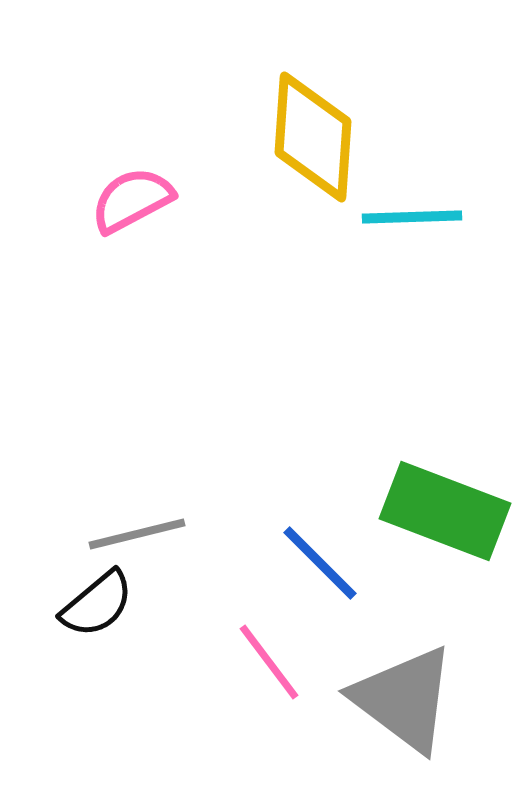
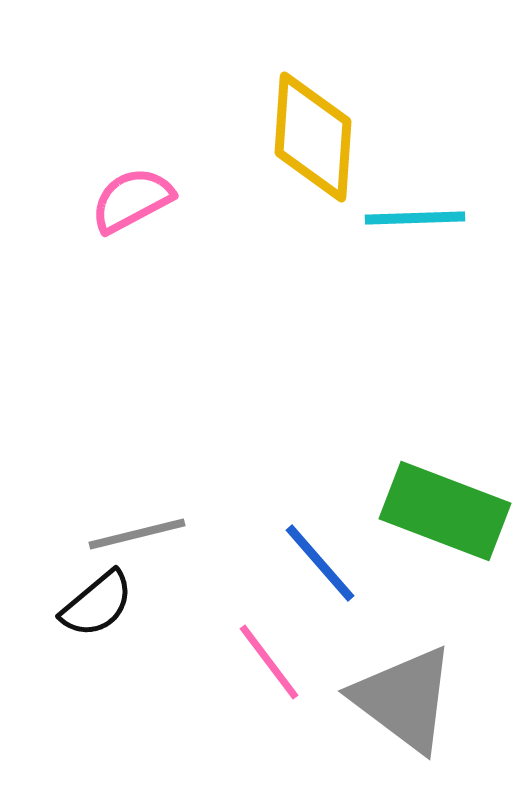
cyan line: moved 3 px right, 1 px down
blue line: rotated 4 degrees clockwise
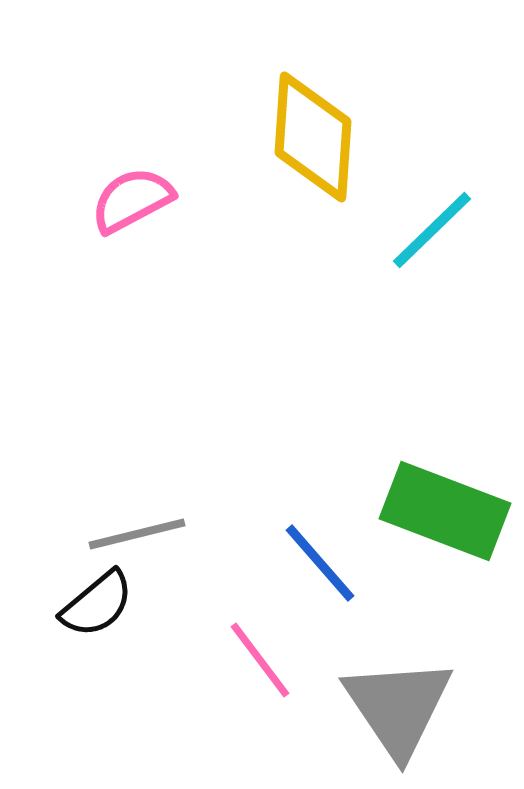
cyan line: moved 17 px right, 12 px down; rotated 42 degrees counterclockwise
pink line: moved 9 px left, 2 px up
gray triangle: moved 6 px left, 8 px down; rotated 19 degrees clockwise
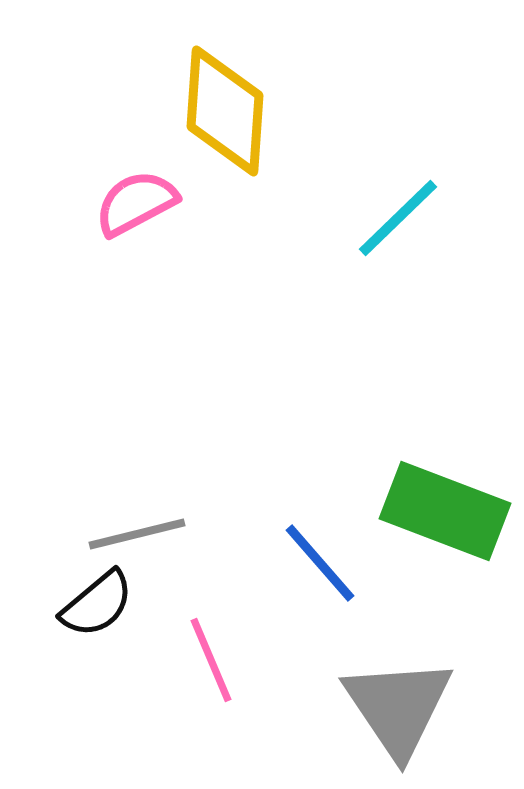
yellow diamond: moved 88 px left, 26 px up
pink semicircle: moved 4 px right, 3 px down
cyan line: moved 34 px left, 12 px up
pink line: moved 49 px left; rotated 14 degrees clockwise
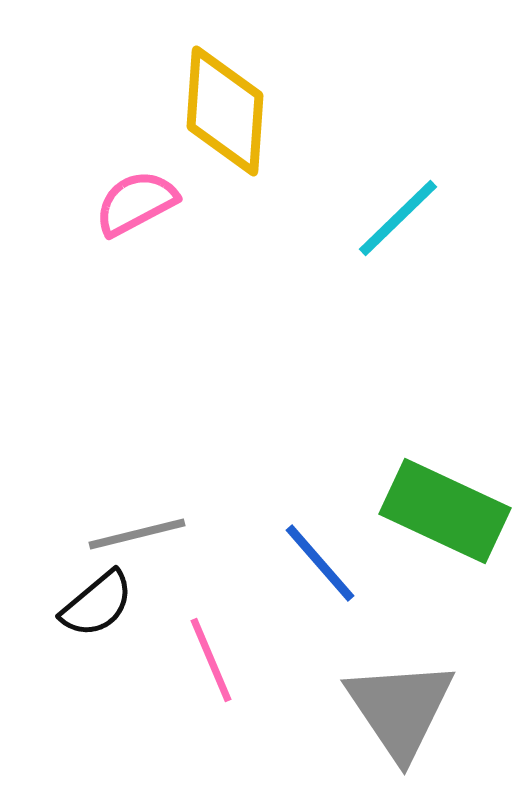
green rectangle: rotated 4 degrees clockwise
gray triangle: moved 2 px right, 2 px down
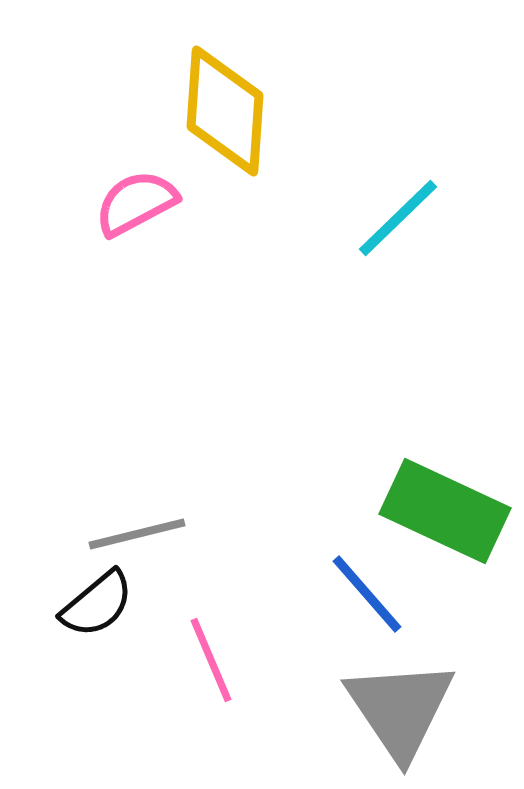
blue line: moved 47 px right, 31 px down
